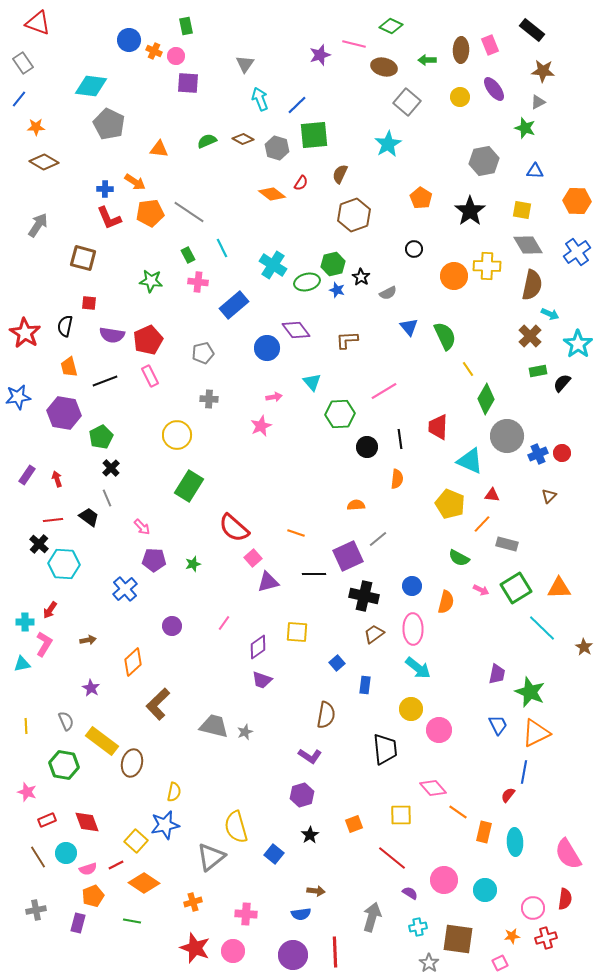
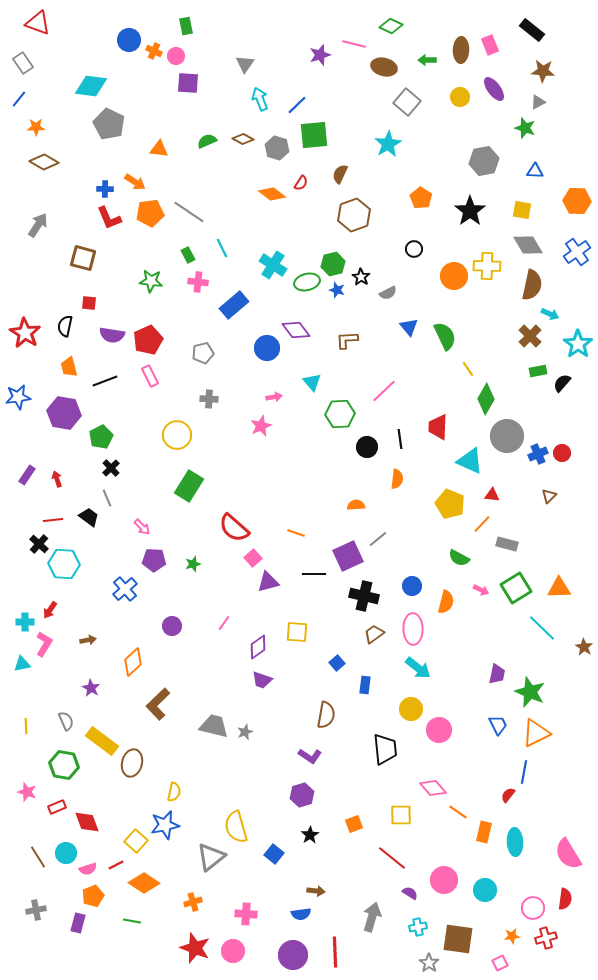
pink line at (384, 391): rotated 12 degrees counterclockwise
red rectangle at (47, 820): moved 10 px right, 13 px up
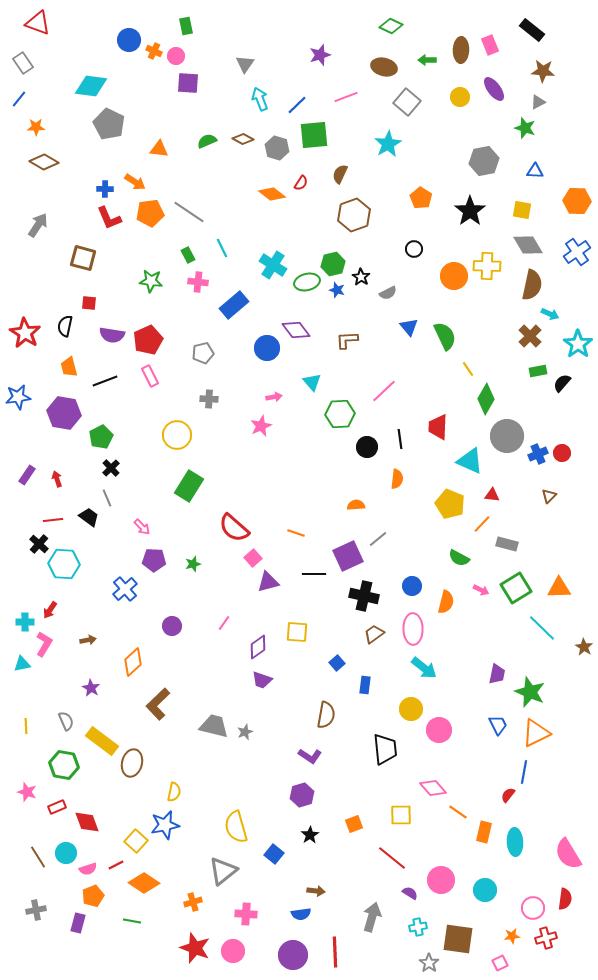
pink line at (354, 44): moved 8 px left, 53 px down; rotated 35 degrees counterclockwise
cyan arrow at (418, 668): moved 6 px right
gray triangle at (211, 857): moved 12 px right, 14 px down
pink circle at (444, 880): moved 3 px left
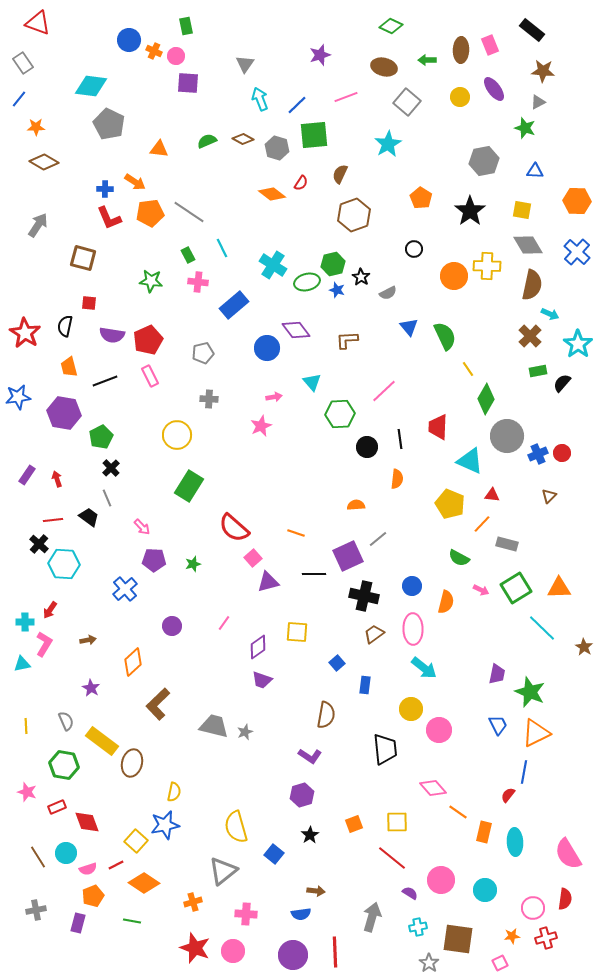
blue cross at (577, 252): rotated 12 degrees counterclockwise
yellow square at (401, 815): moved 4 px left, 7 px down
